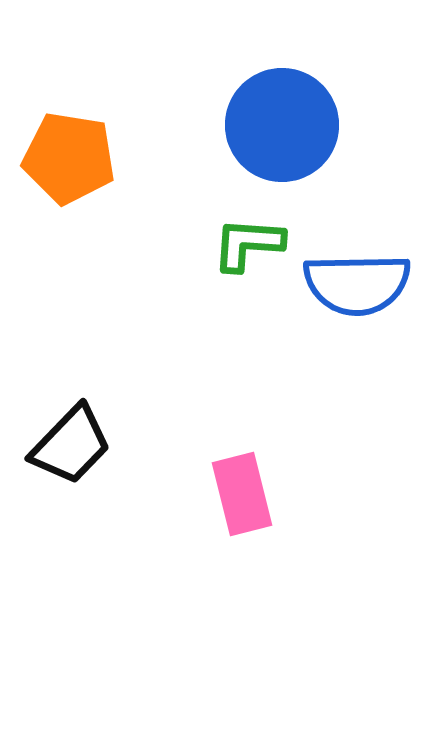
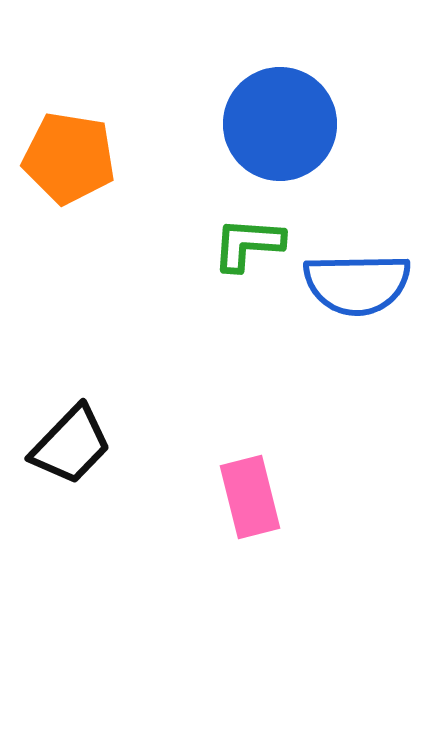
blue circle: moved 2 px left, 1 px up
pink rectangle: moved 8 px right, 3 px down
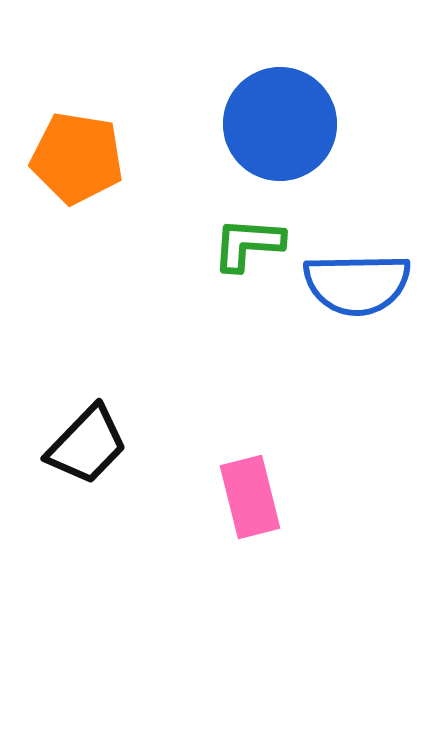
orange pentagon: moved 8 px right
black trapezoid: moved 16 px right
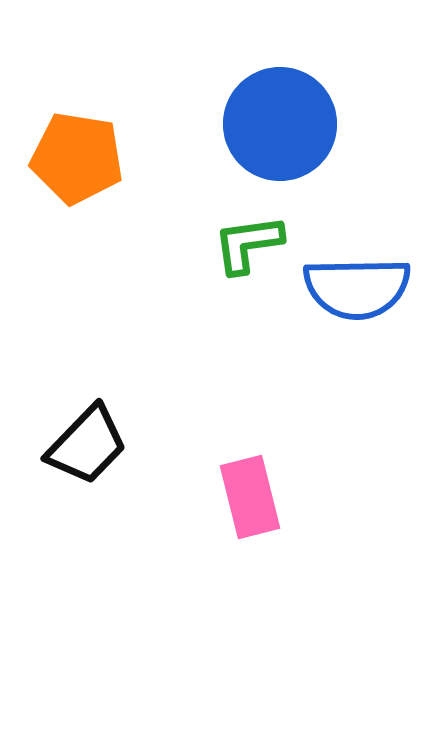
green L-shape: rotated 12 degrees counterclockwise
blue semicircle: moved 4 px down
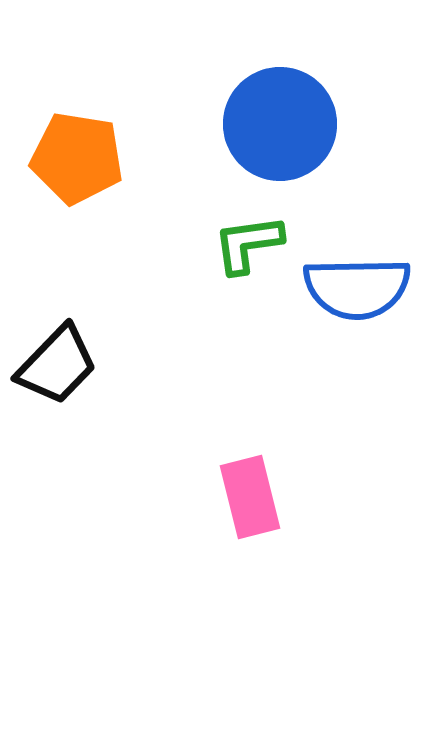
black trapezoid: moved 30 px left, 80 px up
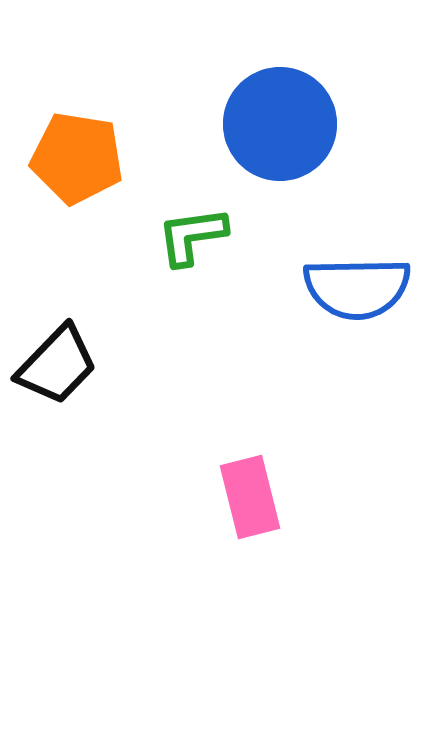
green L-shape: moved 56 px left, 8 px up
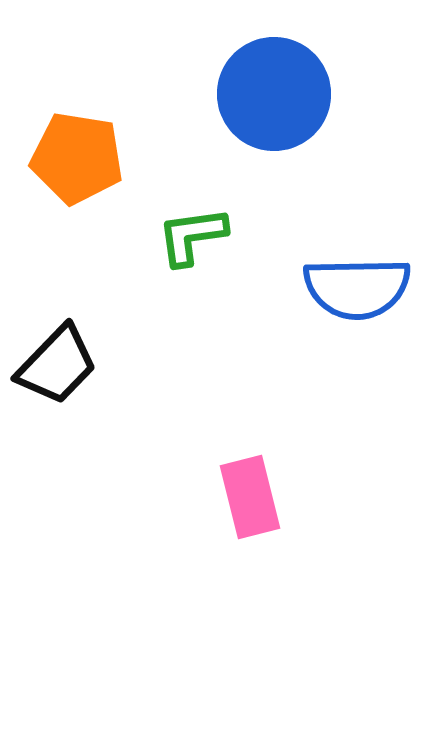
blue circle: moved 6 px left, 30 px up
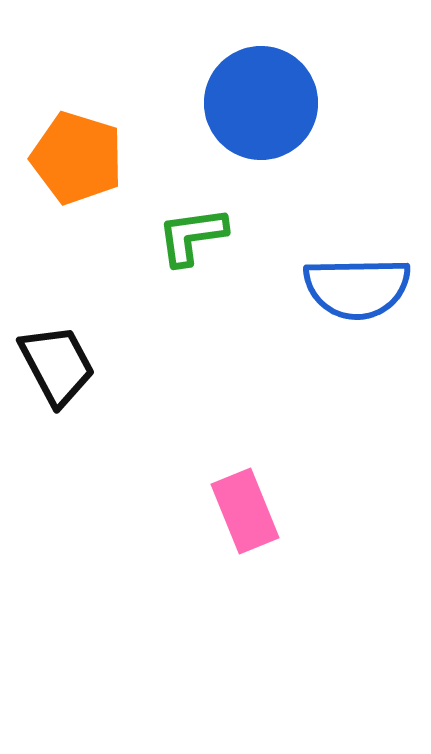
blue circle: moved 13 px left, 9 px down
orange pentagon: rotated 8 degrees clockwise
black trapezoid: rotated 72 degrees counterclockwise
pink rectangle: moved 5 px left, 14 px down; rotated 8 degrees counterclockwise
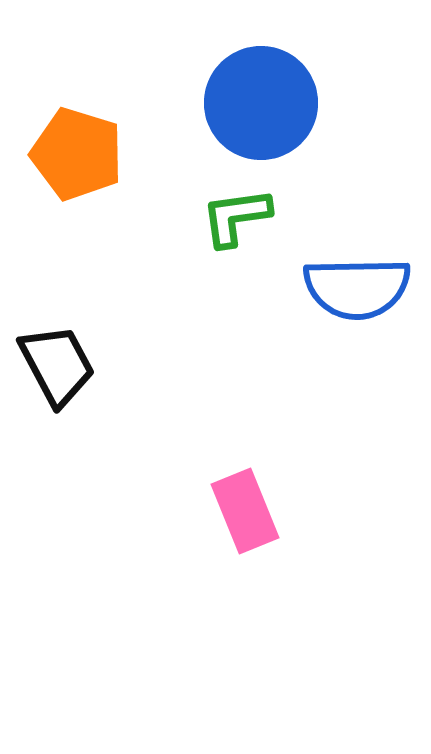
orange pentagon: moved 4 px up
green L-shape: moved 44 px right, 19 px up
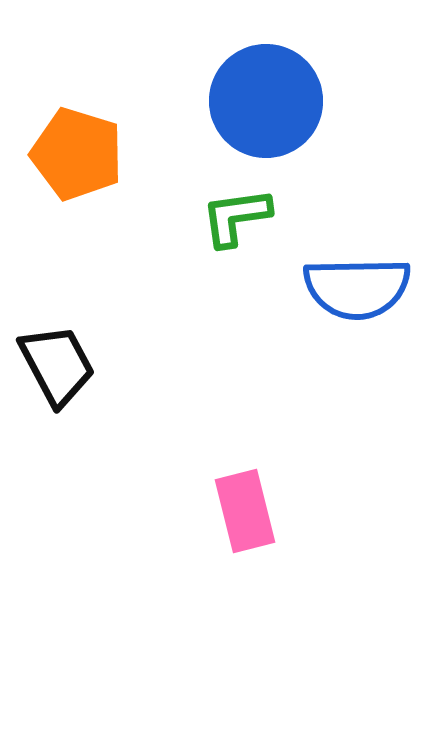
blue circle: moved 5 px right, 2 px up
pink rectangle: rotated 8 degrees clockwise
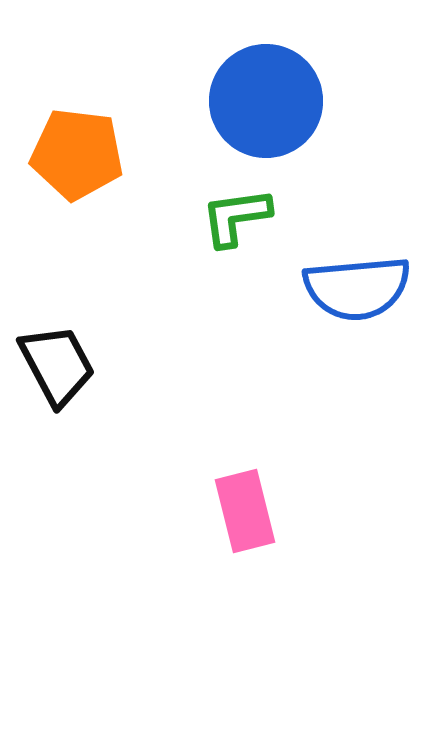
orange pentagon: rotated 10 degrees counterclockwise
blue semicircle: rotated 4 degrees counterclockwise
